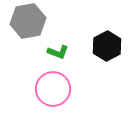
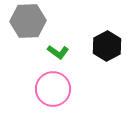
gray hexagon: rotated 8 degrees clockwise
green L-shape: rotated 15 degrees clockwise
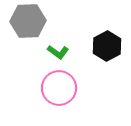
pink circle: moved 6 px right, 1 px up
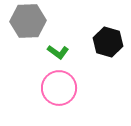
black hexagon: moved 1 px right, 4 px up; rotated 16 degrees counterclockwise
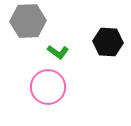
black hexagon: rotated 12 degrees counterclockwise
pink circle: moved 11 px left, 1 px up
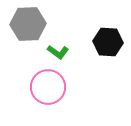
gray hexagon: moved 3 px down
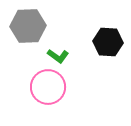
gray hexagon: moved 2 px down
green L-shape: moved 4 px down
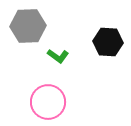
pink circle: moved 15 px down
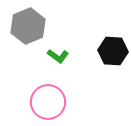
gray hexagon: rotated 20 degrees counterclockwise
black hexagon: moved 5 px right, 9 px down
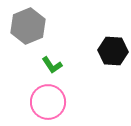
green L-shape: moved 6 px left, 9 px down; rotated 20 degrees clockwise
